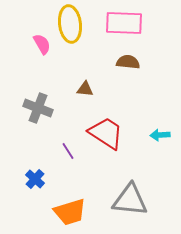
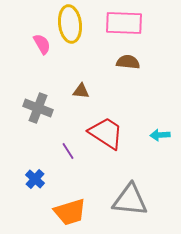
brown triangle: moved 4 px left, 2 px down
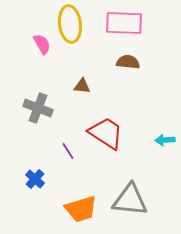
brown triangle: moved 1 px right, 5 px up
cyan arrow: moved 5 px right, 5 px down
orange trapezoid: moved 11 px right, 3 px up
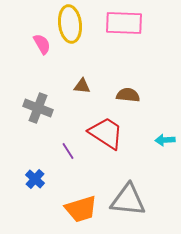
brown semicircle: moved 33 px down
gray triangle: moved 2 px left
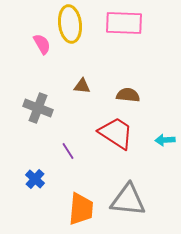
red trapezoid: moved 10 px right
orange trapezoid: rotated 68 degrees counterclockwise
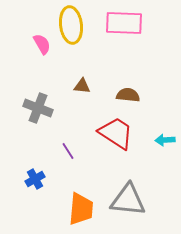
yellow ellipse: moved 1 px right, 1 px down
blue cross: rotated 18 degrees clockwise
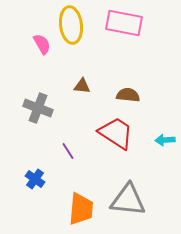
pink rectangle: rotated 9 degrees clockwise
blue cross: rotated 24 degrees counterclockwise
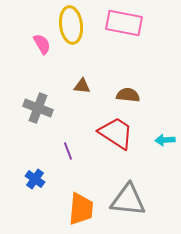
purple line: rotated 12 degrees clockwise
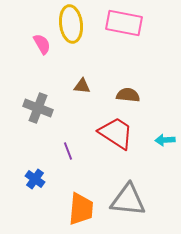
yellow ellipse: moved 1 px up
